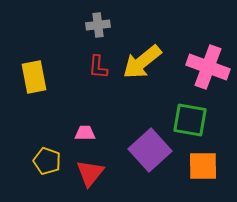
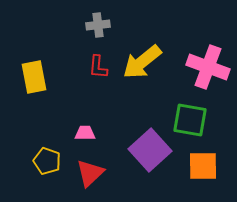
red triangle: rotated 8 degrees clockwise
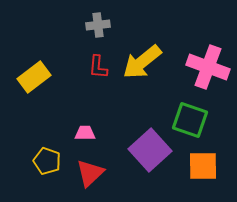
yellow rectangle: rotated 64 degrees clockwise
green square: rotated 9 degrees clockwise
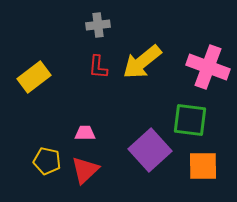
green square: rotated 12 degrees counterclockwise
yellow pentagon: rotated 8 degrees counterclockwise
red triangle: moved 5 px left, 3 px up
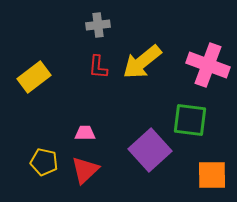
pink cross: moved 2 px up
yellow pentagon: moved 3 px left, 1 px down
orange square: moved 9 px right, 9 px down
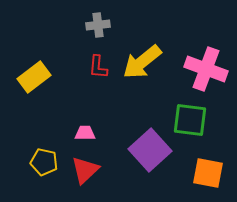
pink cross: moved 2 px left, 4 px down
orange square: moved 4 px left, 2 px up; rotated 12 degrees clockwise
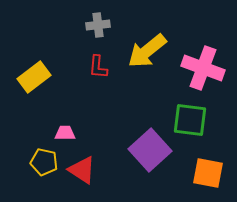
yellow arrow: moved 5 px right, 11 px up
pink cross: moved 3 px left, 1 px up
pink trapezoid: moved 20 px left
red triangle: moved 3 px left; rotated 44 degrees counterclockwise
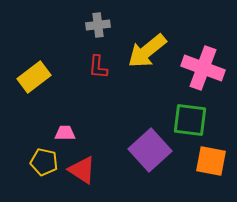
orange square: moved 3 px right, 12 px up
